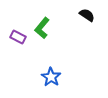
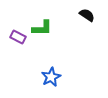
green L-shape: rotated 130 degrees counterclockwise
blue star: rotated 12 degrees clockwise
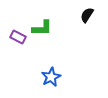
black semicircle: rotated 91 degrees counterclockwise
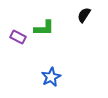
black semicircle: moved 3 px left
green L-shape: moved 2 px right
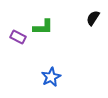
black semicircle: moved 9 px right, 3 px down
green L-shape: moved 1 px left, 1 px up
